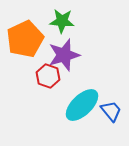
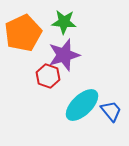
green star: moved 2 px right, 1 px down
orange pentagon: moved 2 px left, 6 px up
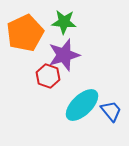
orange pentagon: moved 2 px right
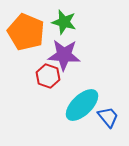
green star: rotated 10 degrees clockwise
orange pentagon: moved 1 px right, 1 px up; rotated 24 degrees counterclockwise
purple star: rotated 20 degrees clockwise
blue trapezoid: moved 3 px left, 6 px down
